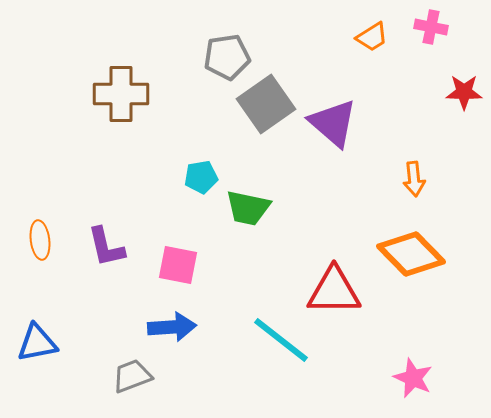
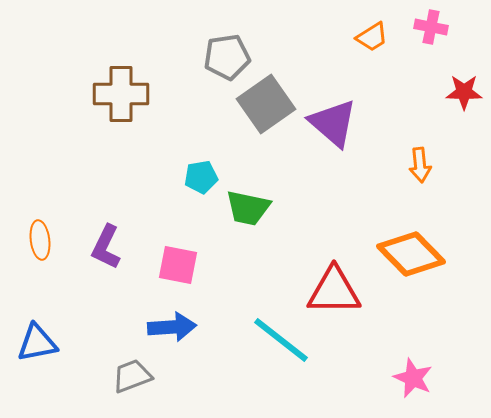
orange arrow: moved 6 px right, 14 px up
purple L-shape: rotated 39 degrees clockwise
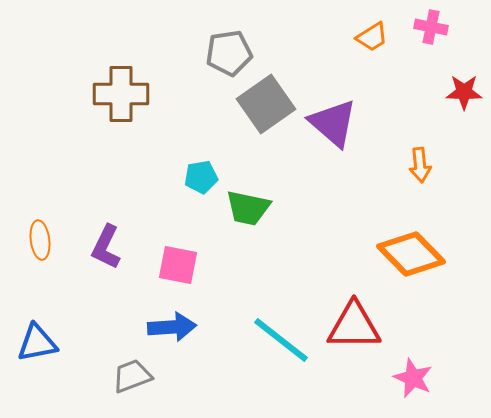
gray pentagon: moved 2 px right, 4 px up
red triangle: moved 20 px right, 35 px down
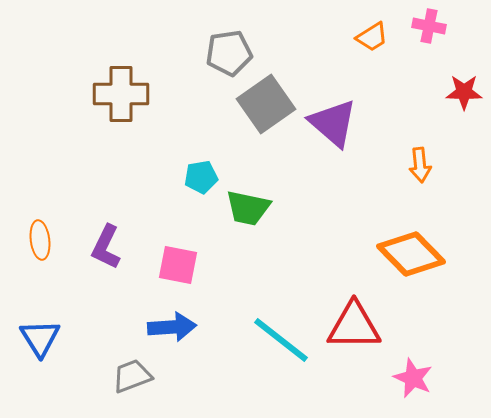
pink cross: moved 2 px left, 1 px up
blue triangle: moved 3 px right, 5 px up; rotated 51 degrees counterclockwise
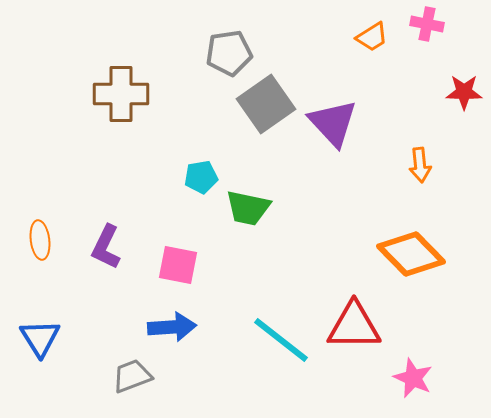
pink cross: moved 2 px left, 2 px up
purple triangle: rotated 6 degrees clockwise
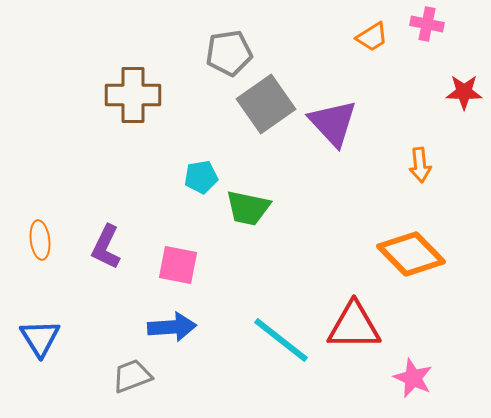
brown cross: moved 12 px right, 1 px down
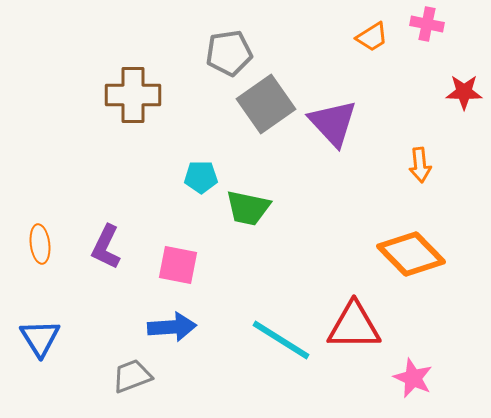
cyan pentagon: rotated 8 degrees clockwise
orange ellipse: moved 4 px down
cyan line: rotated 6 degrees counterclockwise
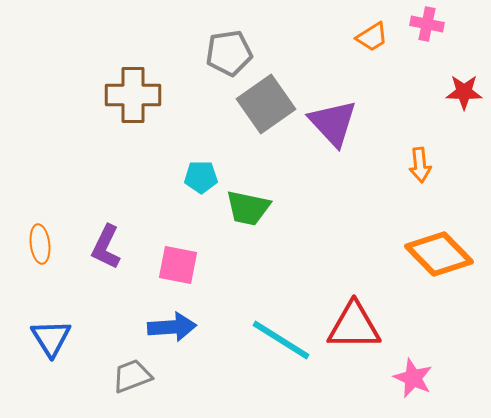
orange diamond: moved 28 px right
blue triangle: moved 11 px right
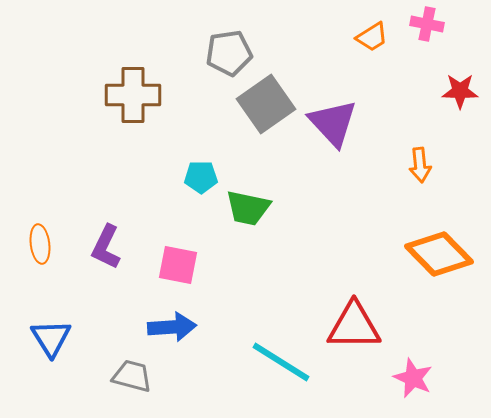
red star: moved 4 px left, 1 px up
cyan line: moved 22 px down
gray trapezoid: rotated 36 degrees clockwise
